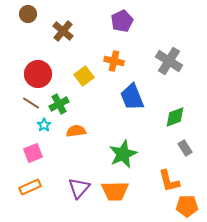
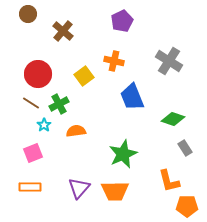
green diamond: moved 2 px left, 2 px down; rotated 40 degrees clockwise
orange rectangle: rotated 25 degrees clockwise
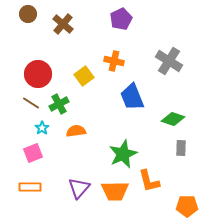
purple pentagon: moved 1 px left, 2 px up
brown cross: moved 7 px up
cyan star: moved 2 px left, 3 px down
gray rectangle: moved 4 px left; rotated 35 degrees clockwise
orange L-shape: moved 20 px left
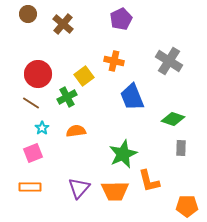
green cross: moved 8 px right, 7 px up
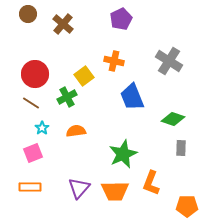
red circle: moved 3 px left
orange L-shape: moved 2 px right, 2 px down; rotated 35 degrees clockwise
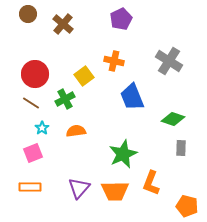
green cross: moved 2 px left, 2 px down
orange pentagon: rotated 15 degrees clockwise
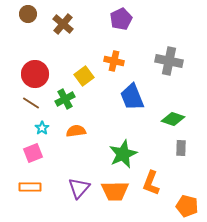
gray cross: rotated 20 degrees counterclockwise
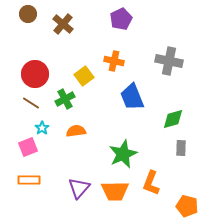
green diamond: rotated 35 degrees counterclockwise
pink square: moved 5 px left, 6 px up
orange rectangle: moved 1 px left, 7 px up
